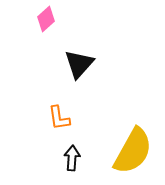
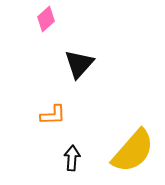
orange L-shape: moved 6 px left, 3 px up; rotated 84 degrees counterclockwise
yellow semicircle: rotated 12 degrees clockwise
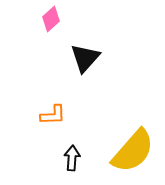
pink diamond: moved 5 px right
black triangle: moved 6 px right, 6 px up
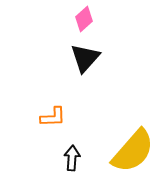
pink diamond: moved 33 px right
orange L-shape: moved 2 px down
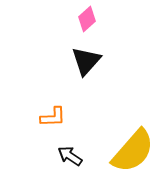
pink diamond: moved 3 px right
black triangle: moved 1 px right, 3 px down
black arrow: moved 2 px left, 2 px up; rotated 60 degrees counterclockwise
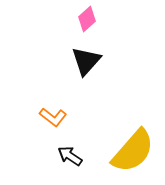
orange L-shape: rotated 40 degrees clockwise
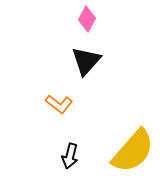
pink diamond: rotated 20 degrees counterclockwise
orange L-shape: moved 6 px right, 13 px up
black arrow: rotated 110 degrees counterclockwise
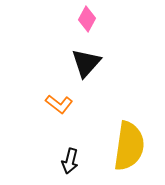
black triangle: moved 2 px down
yellow semicircle: moved 4 px left, 5 px up; rotated 33 degrees counterclockwise
black arrow: moved 5 px down
